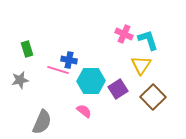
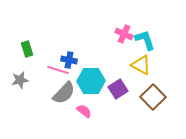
cyan L-shape: moved 3 px left
yellow triangle: rotated 35 degrees counterclockwise
gray semicircle: moved 22 px right, 29 px up; rotated 20 degrees clockwise
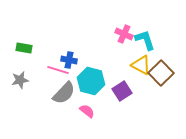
green rectangle: moved 3 px left, 1 px up; rotated 63 degrees counterclockwise
cyan hexagon: rotated 16 degrees clockwise
purple square: moved 4 px right, 2 px down
brown square: moved 8 px right, 24 px up
pink semicircle: moved 3 px right
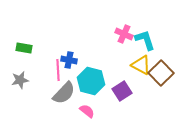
pink line: rotated 70 degrees clockwise
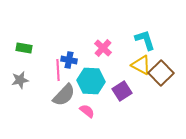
pink cross: moved 21 px left, 14 px down; rotated 18 degrees clockwise
cyan hexagon: rotated 12 degrees counterclockwise
gray semicircle: moved 2 px down
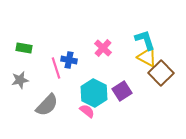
yellow triangle: moved 6 px right, 8 px up
pink line: moved 2 px left, 2 px up; rotated 15 degrees counterclockwise
cyan hexagon: moved 3 px right, 12 px down; rotated 24 degrees clockwise
gray semicircle: moved 17 px left, 10 px down
